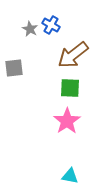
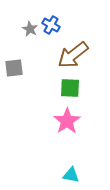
cyan triangle: moved 1 px right, 1 px up
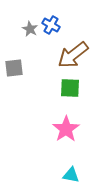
pink star: moved 1 px left, 8 px down
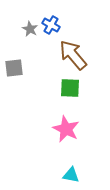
brown arrow: rotated 88 degrees clockwise
pink star: rotated 12 degrees counterclockwise
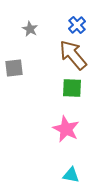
blue cross: moved 26 px right; rotated 18 degrees clockwise
green square: moved 2 px right
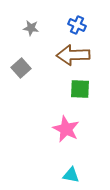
blue cross: rotated 24 degrees counterclockwise
gray star: moved 1 px right, 1 px up; rotated 21 degrees counterclockwise
brown arrow: rotated 52 degrees counterclockwise
gray square: moved 7 px right; rotated 36 degrees counterclockwise
green square: moved 8 px right, 1 px down
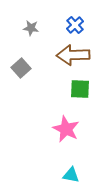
blue cross: moved 2 px left; rotated 24 degrees clockwise
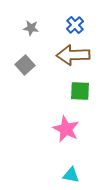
gray square: moved 4 px right, 3 px up
green square: moved 2 px down
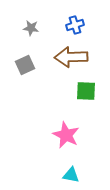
blue cross: rotated 24 degrees clockwise
brown arrow: moved 2 px left, 2 px down
gray square: rotated 18 degrees clockwise
green square: moved 6 px right
pink star: moved 6 px down
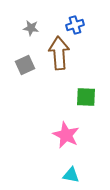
brown arrow: moved 12 px left, 4 px up; rotated 88 degrees clockwise
green square: moved 6 px down
